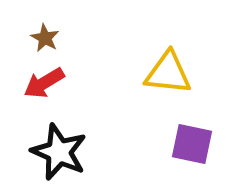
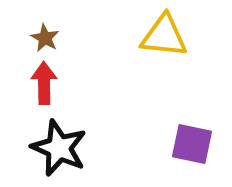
yellow triangle: moved 4 px left, 37 px up
red arrow: rotated 120 degrees clockwise
black star: moved 4 px up
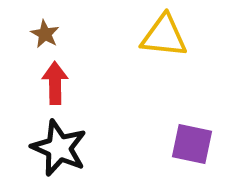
brown star: moved 4 px up
red arrow: moved 11 px right
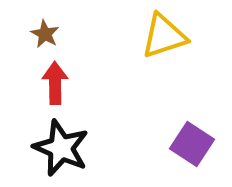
yellow triangle: rotated 24 degrees counterclockwise
purple square: rotated 21 degrees clockwise
black star: moved 2 px right
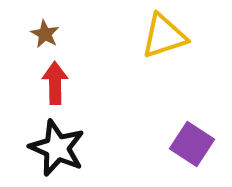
black star: moved 4 px left
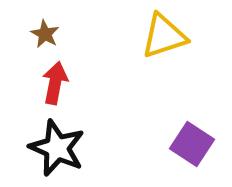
red arrow: rotated 12 degrees clockwise
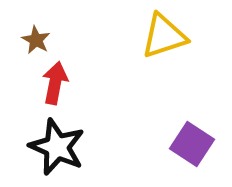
brown star: moved 9 px left, 6 px down
black star: moved 1 px up
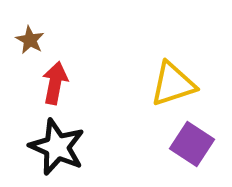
yellow triangle: moved 9 px right, 48 px down
brown star: moved 6 px left
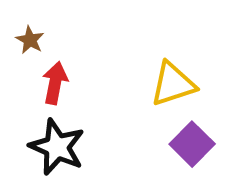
purple square: rotated 12 degrees clockwise
